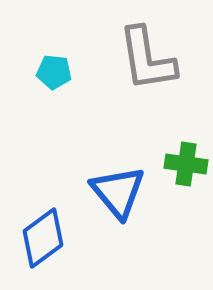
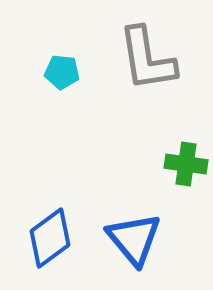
cyan pentagon: moved 8 px right
blue triangle: moved 16 px right, 47 px down
blue diamond: moved 7 px right
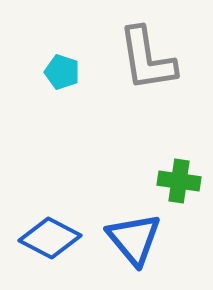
cyan pentagon: rotated 12 degrees clockwise
green cross: moved 7 px left, 17 px down
blue diamond: rotated 64 degrees clockwise
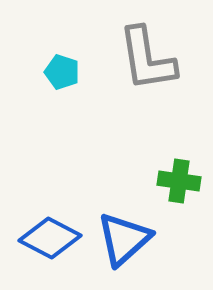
blue triangle: moved 10 px left; rotated 28 degrees clockwise
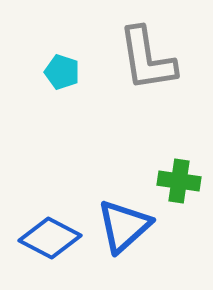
blue triangle: moved 13 px up
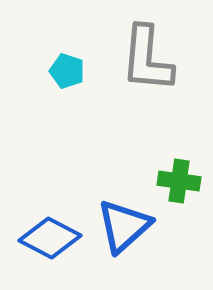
gray L-shape: rotated 14 degrees clockwise
cyan pentagon: moved 5 px right, 1 px up
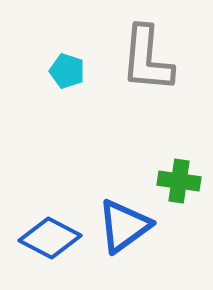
blue triangle: rotated 6 degrees clockwise
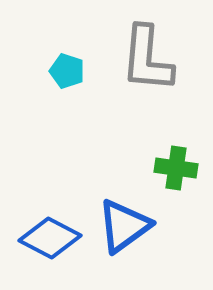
green cross: moved 3 px left, 13 px up
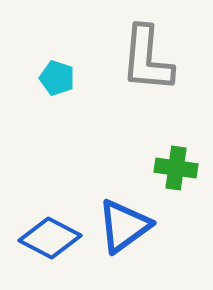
cyan pentagon: moved 10 px left, 7 px down
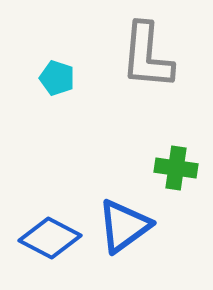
gray L-shape: moved 3 px up
